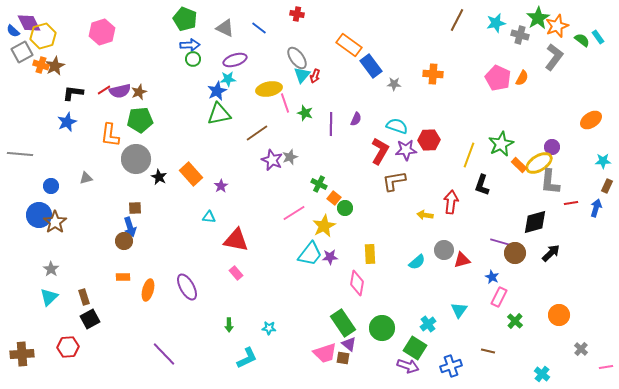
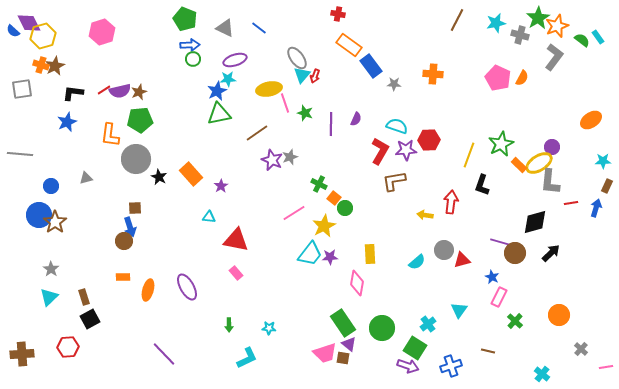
red cross at (297, 14): moved 41 px right
gray square at (22, 52): moved 37 px down; rotated 20 degrees clockwise
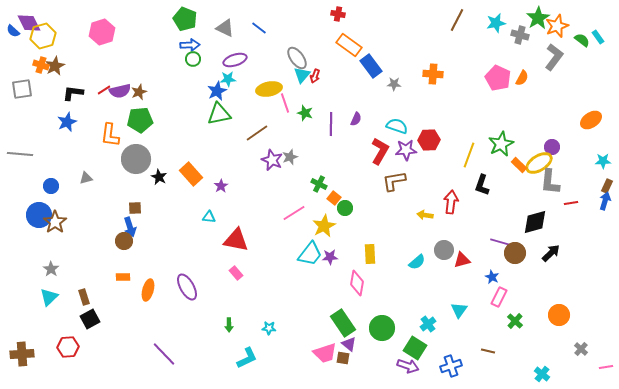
blue arrow at (596, 208): moved 9 px right, 7 px up
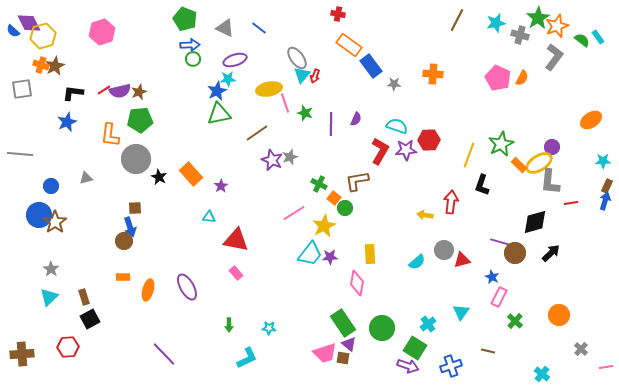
brown L-shape at (394, 181): moved 37 px left
cyan triangle at (459, 310): moved 2 px right, 2 px down
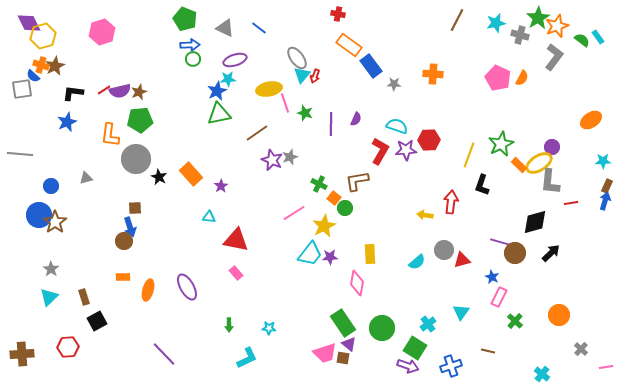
blue semicircle at (13, 31): moved 20 px right, 45 px down
black square at (90, 319): moved 7 px right, 2 px down
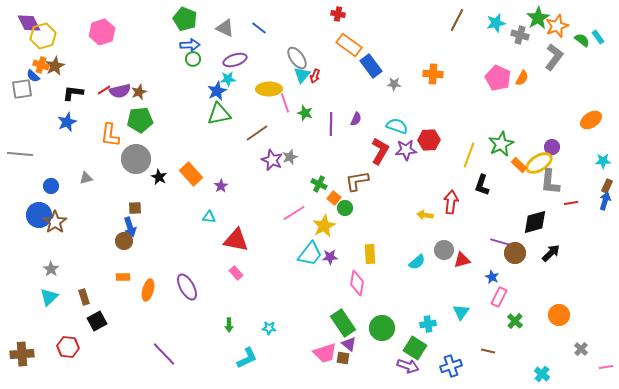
yellow ellipse at (269, 89): rotated 10 degrees clockwise
cyan cross at (428, 324): rotated 28 degrees clockwise
red hexagon at (68, 347): rotated 10 degrees clockwise
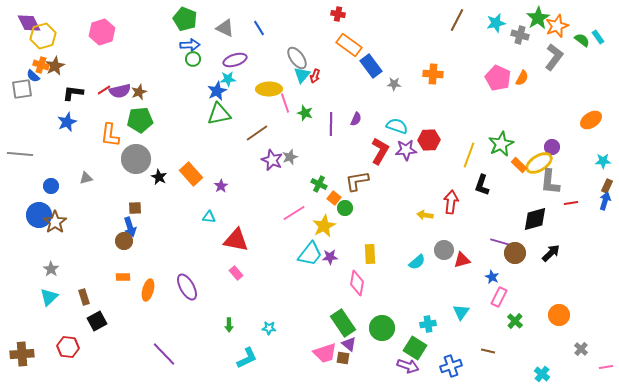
blue line at (259, 28): rotated 21 degrees clockwise
black diamond at (535, 222): moved 3 px up
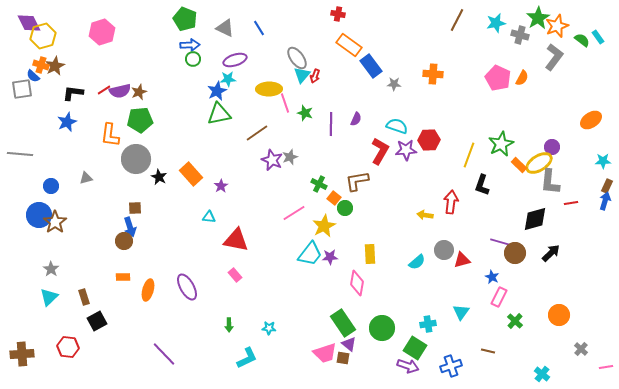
pink rectangle at (236, 273): moved 1 px left, 2 px down
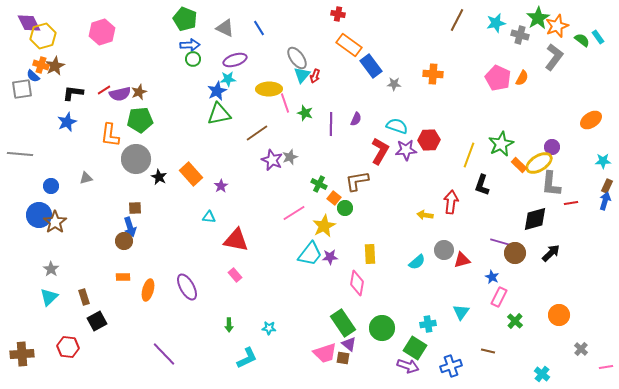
purple semicircle at (120, 91): moved 3 px down
gray L-shape at (550, 182): moved 1 px right, 2 px down
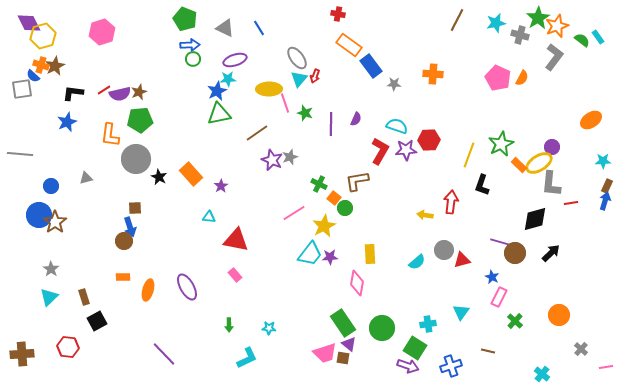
cyan triangle at (302, 75): moved 3 px left, 4 px down
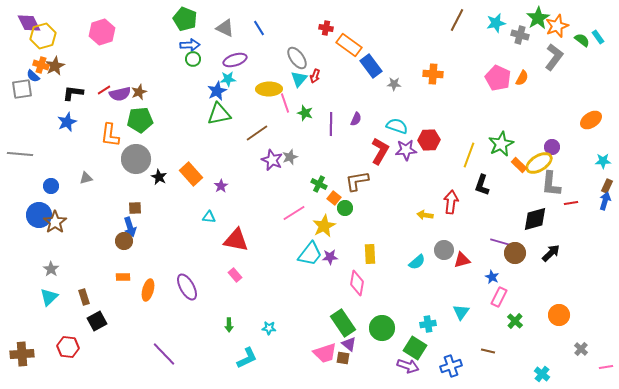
red cross at (338, 14): moved 12 px left, 14 px down
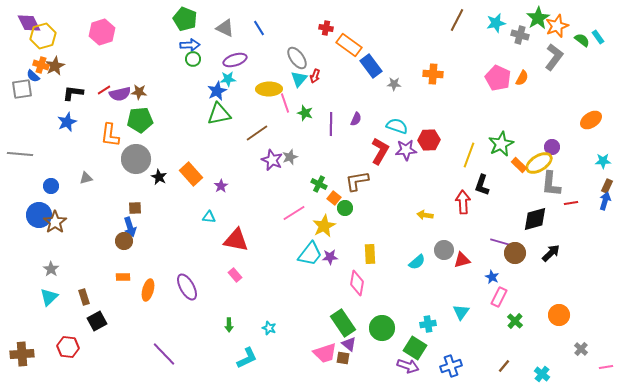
brown star at (139, 92): rotated 28 degrees clockwise
red arrow at (451, 202): moved 12 px right; rotated 10 degrees counterclockwise
cyan star at (269, 328): rotated 16 degrees clockwise
brown line at (488, 351): moved 16 px right, 15 px down; rotated 64 degrees counterclockwise
